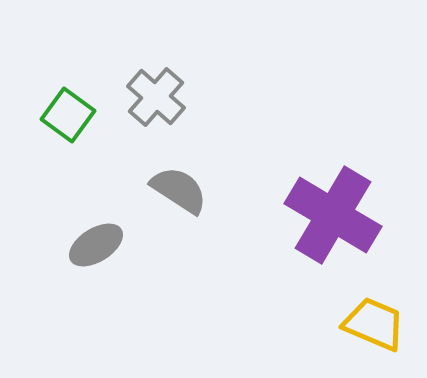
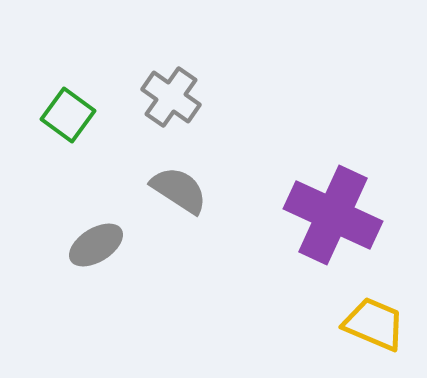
gray cross: moved 15 px right; rotated 6 degrees counterclockwise
purple cross: rotated 6 degrees counterclockwise
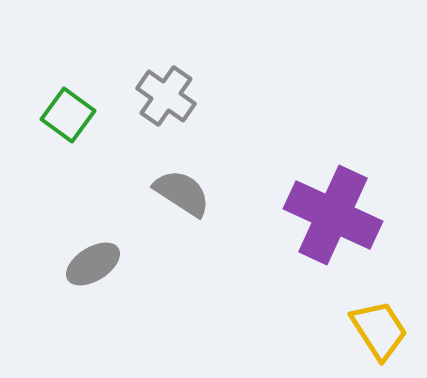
gray cross: moved 5 px left, 1 px up
gray semicircle: moved 3 px right, 3 px down
gray ellipse: moved 3 px left, 19 px down
yellow trapezoid: moved 5 px right, 6 px down; rotated 34 degrees clockwise
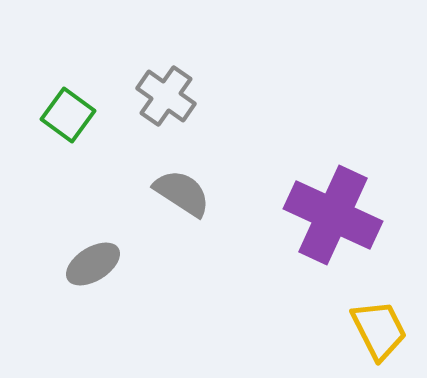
yellow trapezoid: rotated 6 degrees clockwise
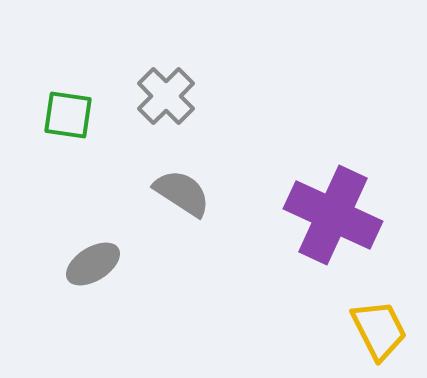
gray cross: rotated 10 degrees clockwise
green square: rotated 28 degrees counterclockwise
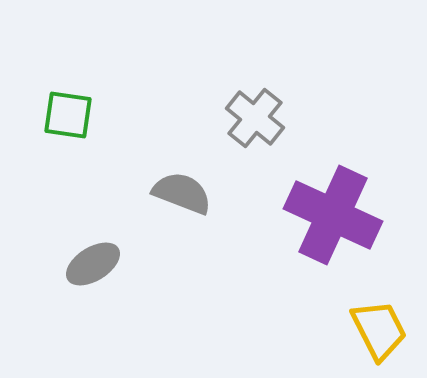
gray cross: moved 89 px right, 22 px down; rotated 6 degrees counterclockwise
gray semicircle: rotated 12 degrees counterclockwise
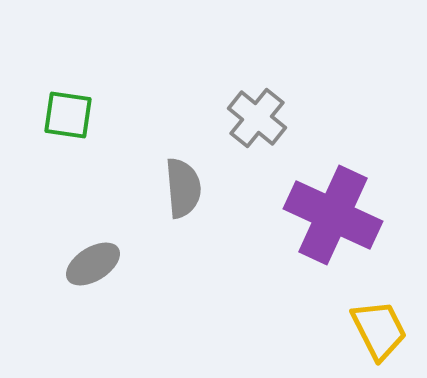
gray cross: moved 2 px right
gray semicircle: moved 1 px right, 5 px up; rotated 64 degrees clockwise
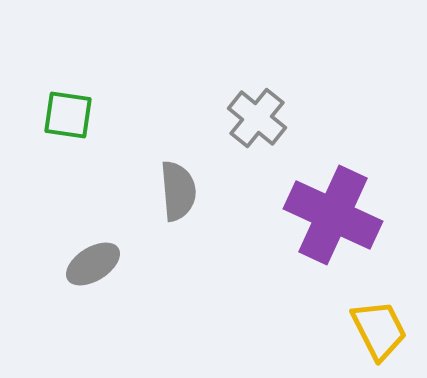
gray semicircle: moved 5 px left, 3 px down
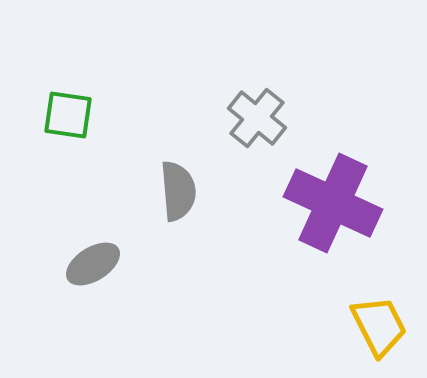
purple cross: moved 12 px up
yellow trapezoid: moved 4 px up
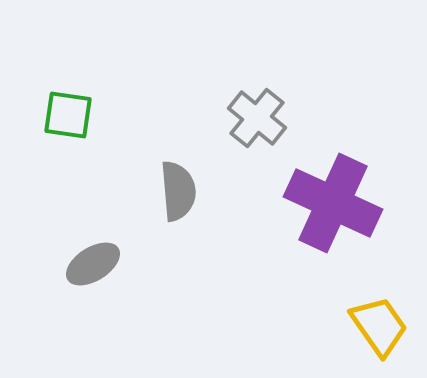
yellow trapezoid: rotated 8 degrees counterclockwise
